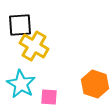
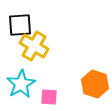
cyan star: rotated 12 degrees clockwise
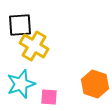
cyan star: rotated 12 degrees clockwise
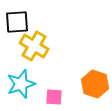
black square: moved 3 px left, 3 px up
pink square: moved 5 px right
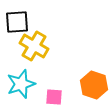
orange hexagon: moved 1 px left, 1 px down
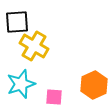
orange hexagon: rotated 16 degrees clockwise
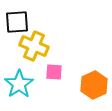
yellow cross: rotated 8 degrees counterclockwise
cyan star: moved 2 px left; rotated 16 degrees counterclockwise
pink square: moved 25 px up
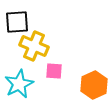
pink square: moved 1 px up
cyan star: rotated 8 degrees clockwise
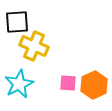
pink square: moved 14 px right, 12 px down
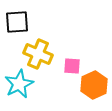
yellow cross: moved 4 px right, 8 px down
pink square: moved 4 px right, 17 px up
